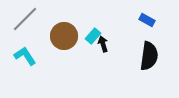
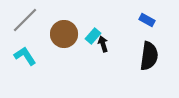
gray line: moved 1 px down
brown circle: moved 2 px up
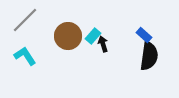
blue rectangle: moved 3 px left, 15 px down; rotated 14 degrees clockwise
brown circle: moved 4 px right, 2 px down
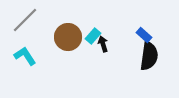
brown circle: moved 1 px down
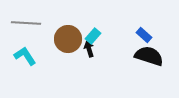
gray line: moved 1 px right, 3 px down; rotated 48 degrees clockwise
brown circle: moved 2 px down
black arrow: moved 14 px left, 5 px down
black semicircle: rotated 80 degrees counterclockwise
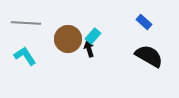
blue rectangle: moved 13 px up
black semicircle: rotated 12 degrees clockwise
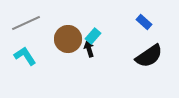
gray line: rotated 28 degrees counterclockwise
black semicircle: rotated 116 degrees clockwise
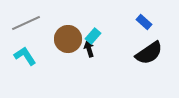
black semicircle: moved 3 px up
